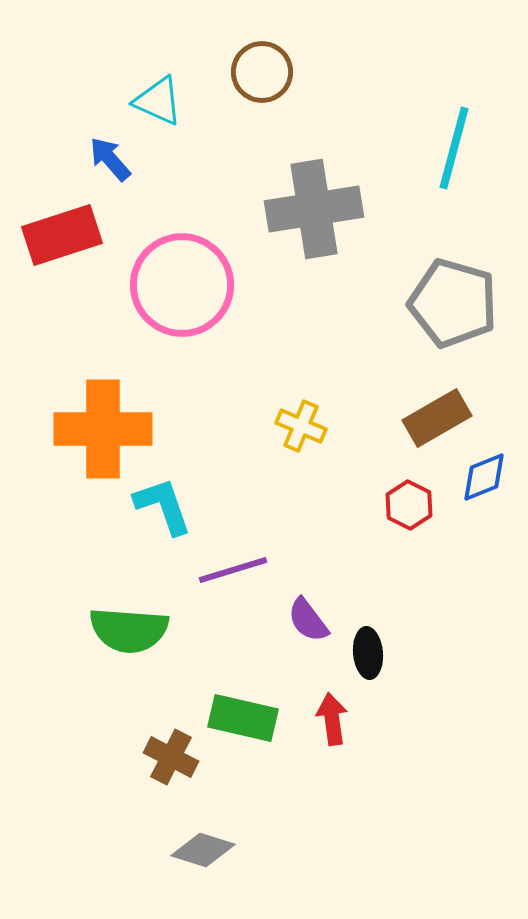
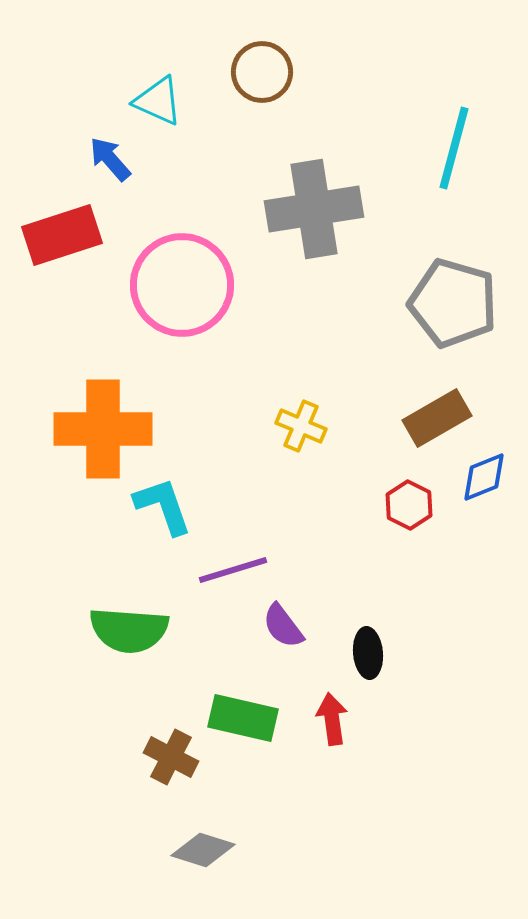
purple semicircle: moved 25 px left, 6 px down
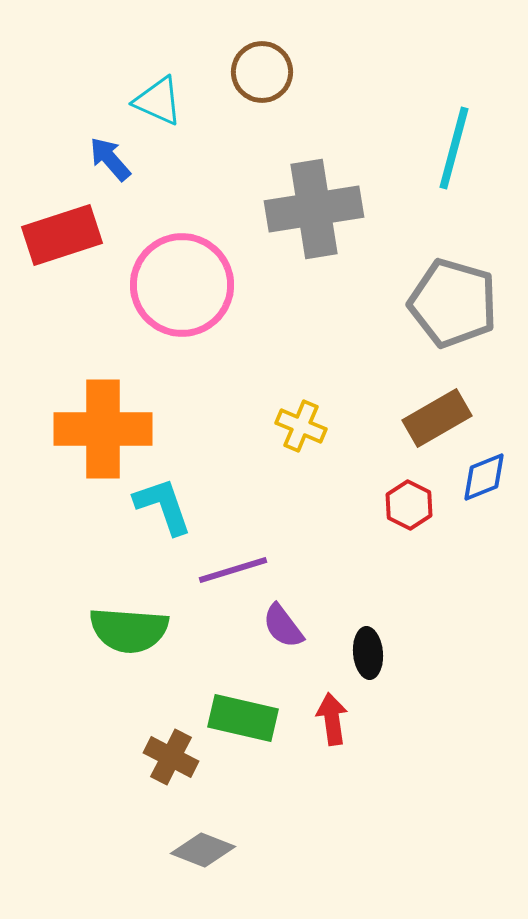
gray diamond: rotated 4 degrees clockwise
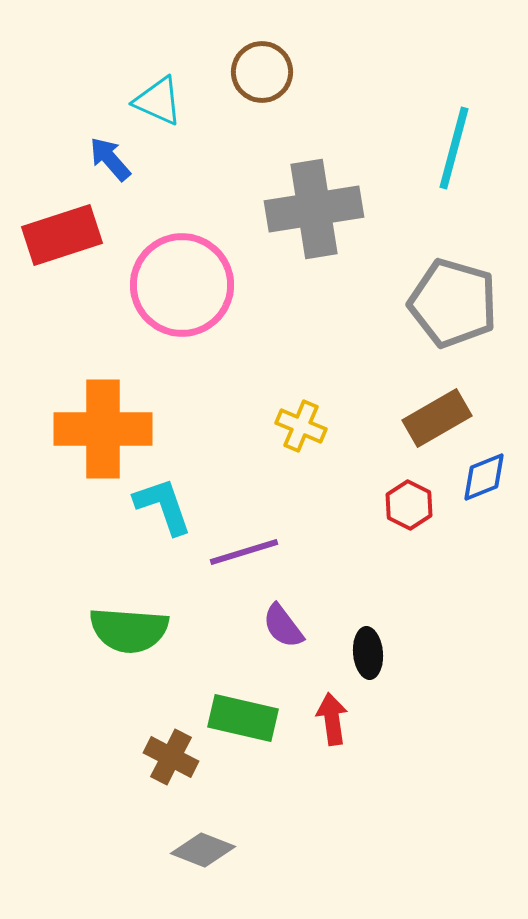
purple line: moved 11 px right, 18 px up
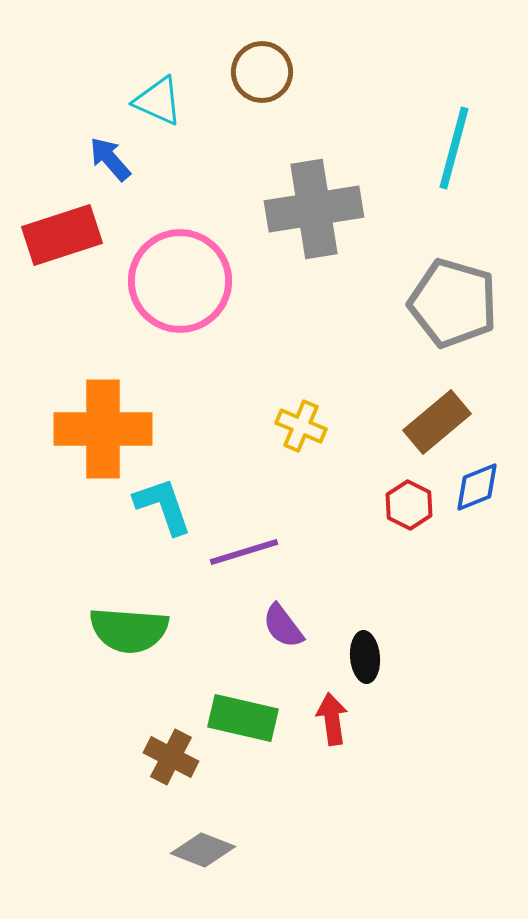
pink circle: moved 2 px left, 4 px up
brown rectangle: moved 4 px down; rotated 10 degrees counterclockwise
blue diamond: moved 7 px left, 10 px down
black ellipse: moved 3 px left, 4 px down
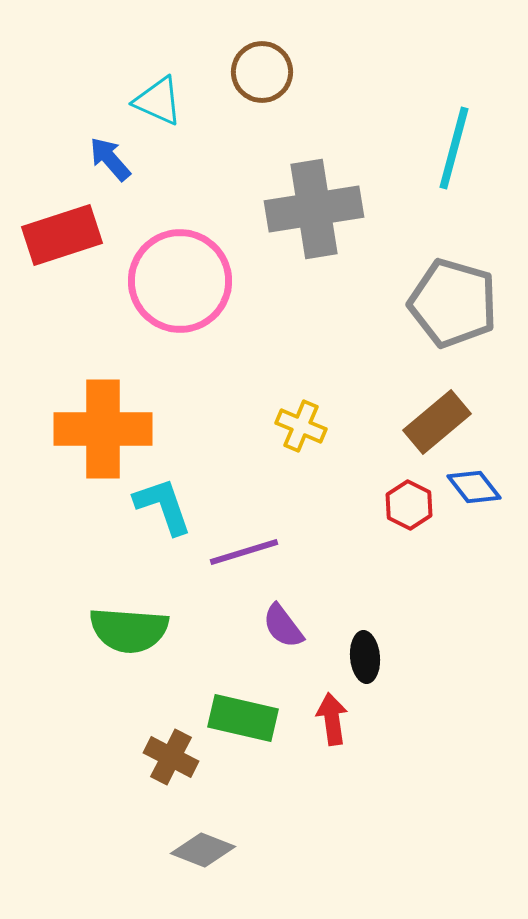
blue diamond: moved 3 px left; rotated 74 degrees clockwise
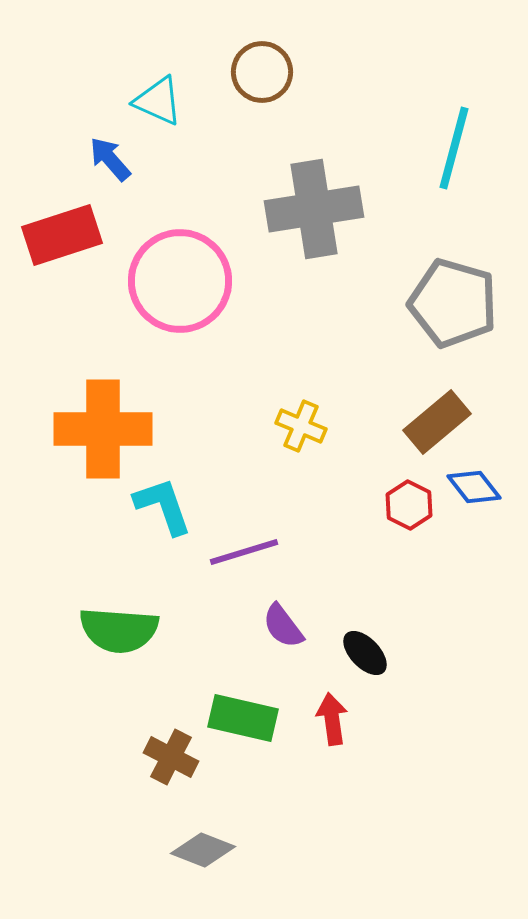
green semicircle: moved 10 px left
black ellipse: moved 4 px up; rotated 39 degrees counterclockwise
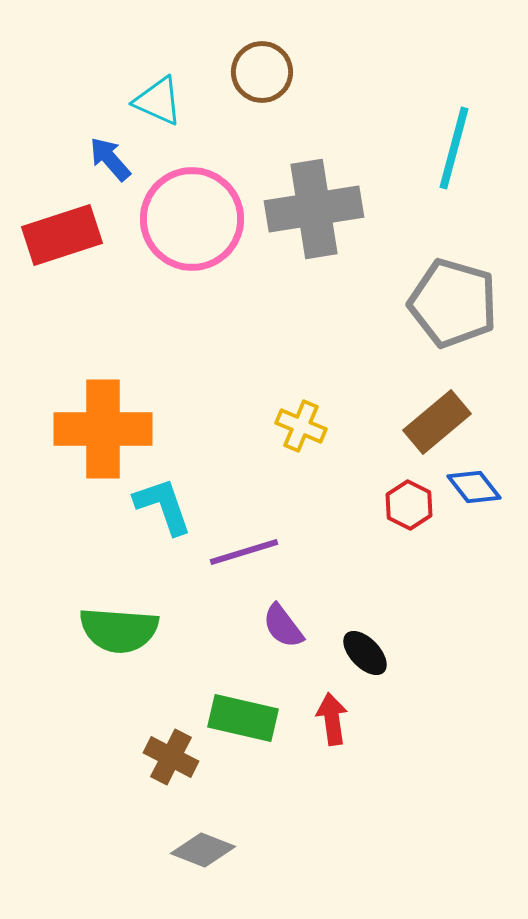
pink circle: moved 12 px right, 62 px up
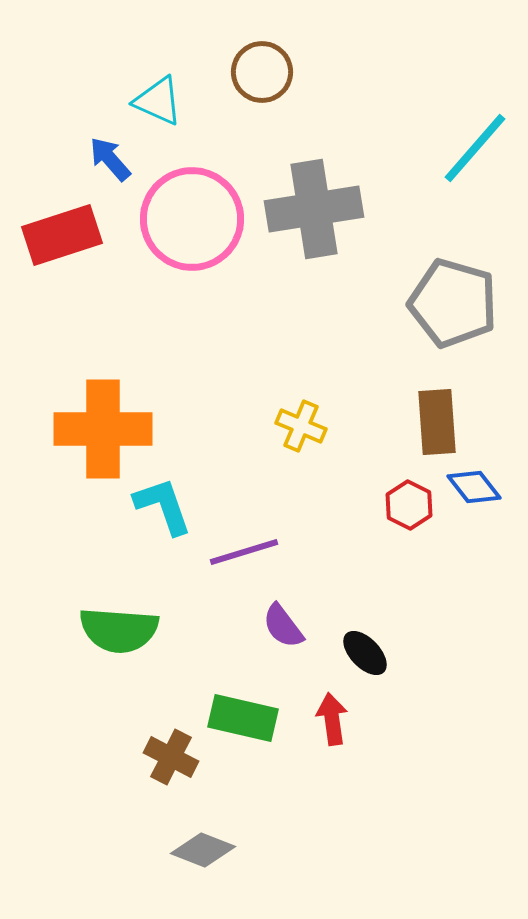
cyan line: moved 21 px right; rotated 26 degrees clockwise
brown rectangle: rotated 54 degrees counterclockwise
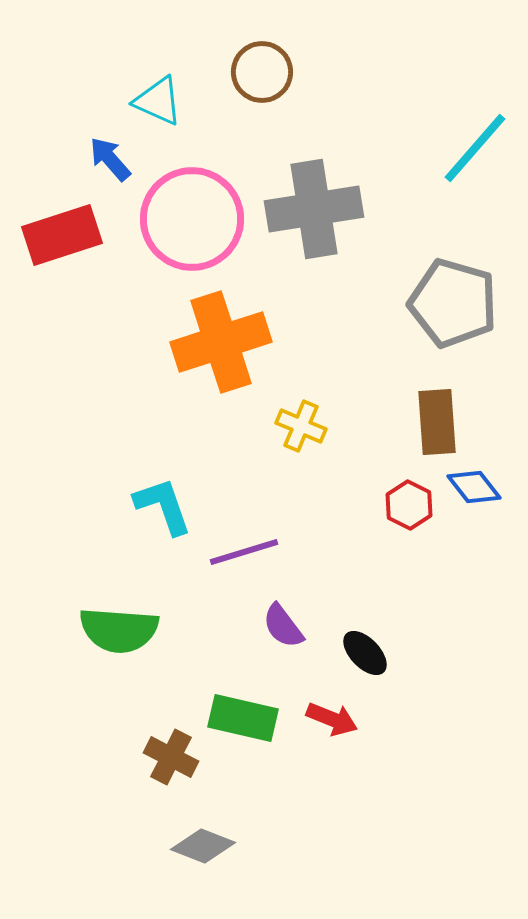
orange cross: moved 118 px right, 87 px up; rotated 18 degrees counterclockwise
red arrow: rotated 120 degrees clockwise
gray diamond: moved 4 px up
